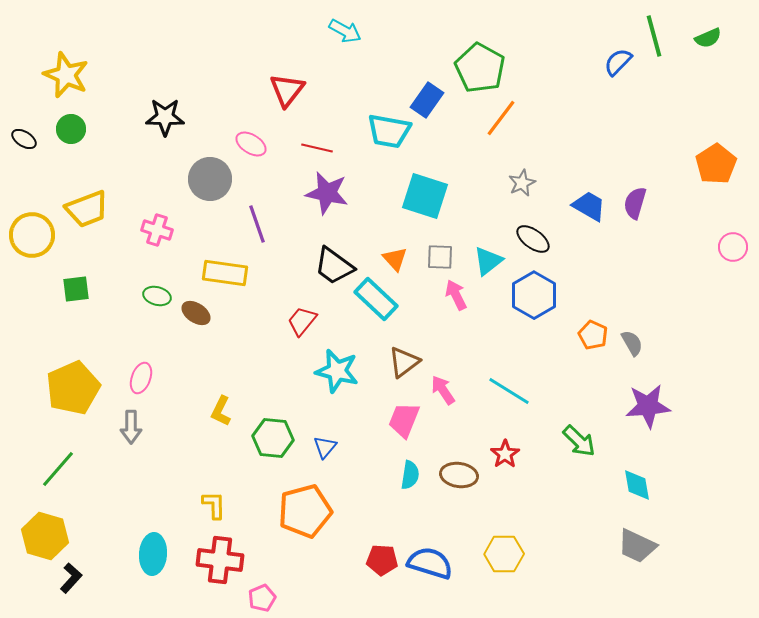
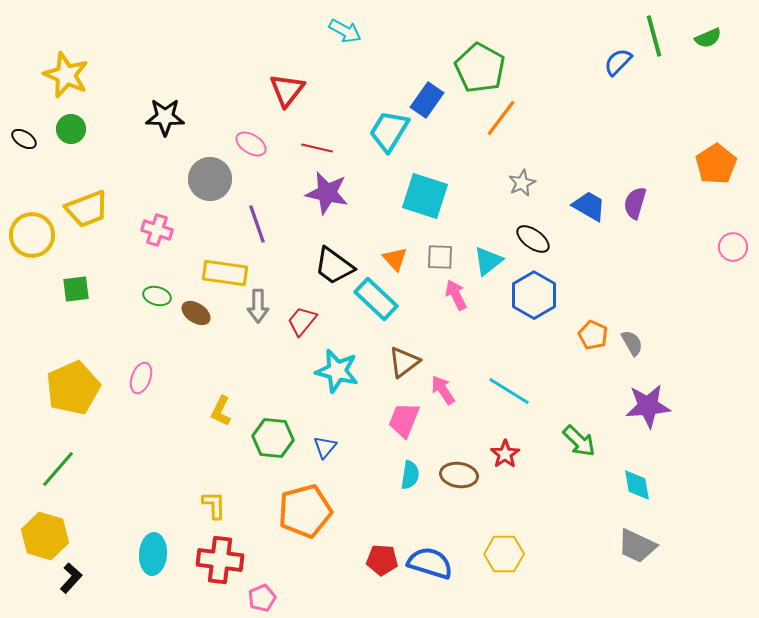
cyan trapezoid at (389, 131): rotated 111 degrees clockwise
gray arrow at (131, 427): moved 127 px right, 121 px up
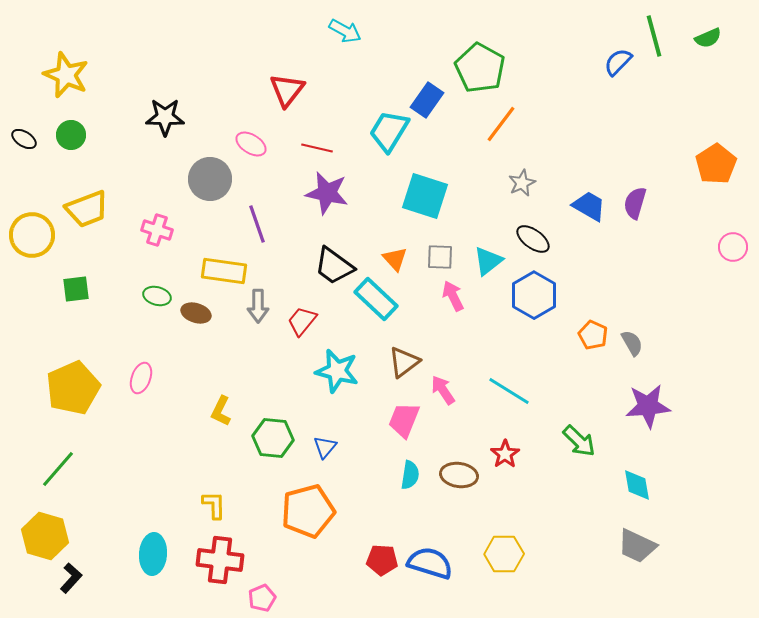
orange line at (501, 118): moved 6 px down
green circle at (71, 129): moved 6 px down
yellow rectangle at (225, 273): moved 1 px left, 2 px up
pink arrow at (456, 295): moved 3 px left, 1 px down
brown ellipse at (196, 313): rotated 16 degrees counterclockwise
orange pentagon at (305, 511): moved 3 px right
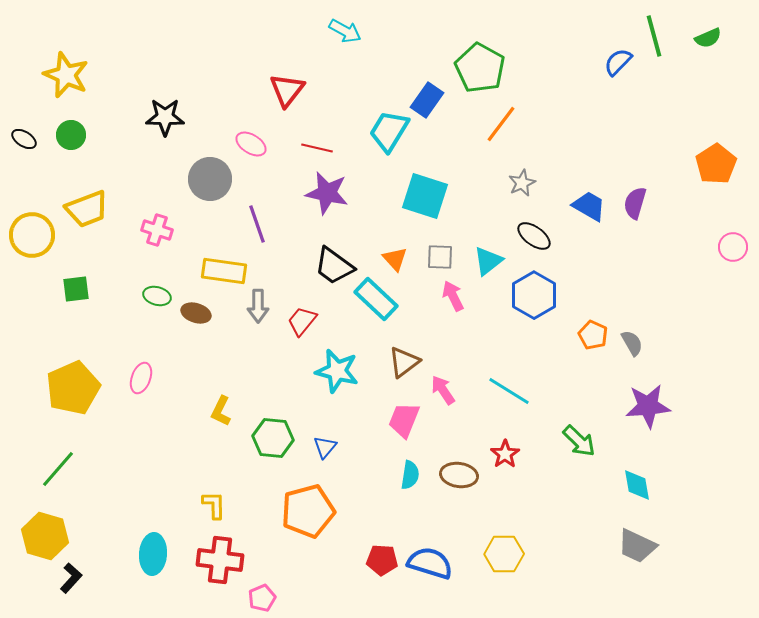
black ellipse at (533, 239): moved 1 px right, 3 px up
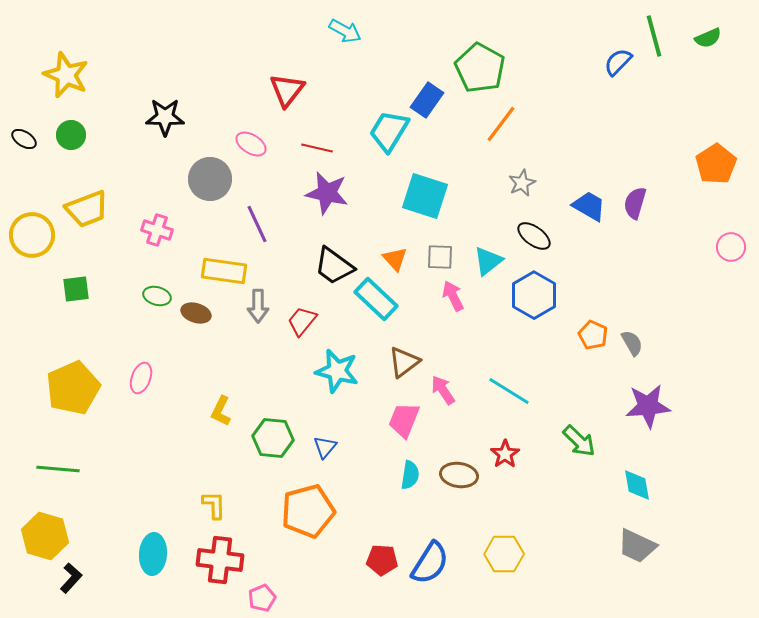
purple line at (257, 224): rotated 6 degrees counterclockwise
pink circle at (733, 247): moved 2 px left
green line at (58, 469): rotated 54 degrees clockwise
blue semicircle at (430, 563): rotated 105 degrees clockwise
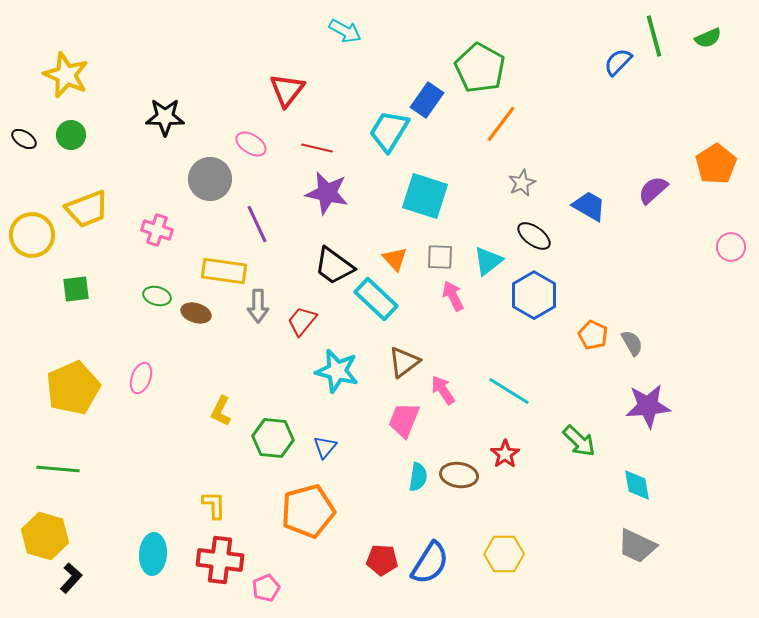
purple semicircle at (635, 203): moved 18 px right, 13 px up; rotated 32 degrees clockwise
cyan semicircle at (410, 475): moved 8 px right, 2 px down
pink pentagon at (262, 598): moved 4 px right, 10 px up
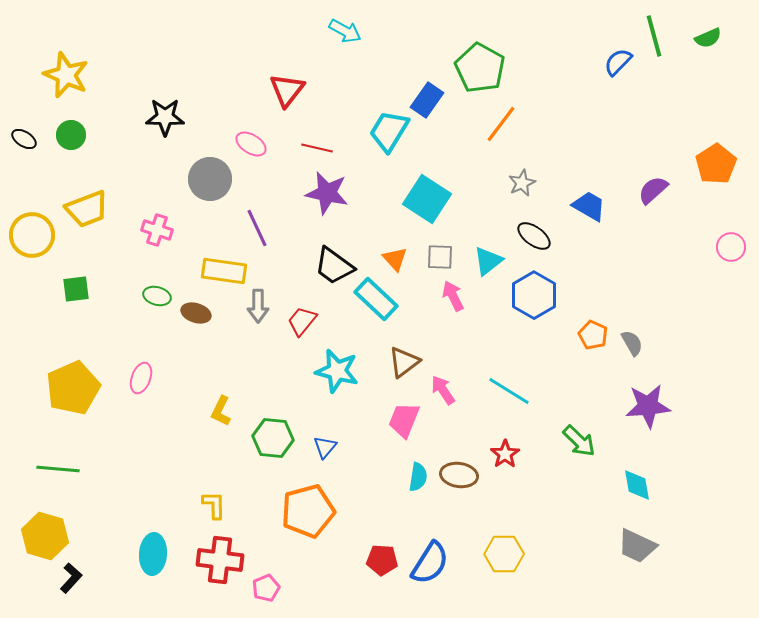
cyan square at (425, 196): moved 2 px right, 3 px down; rotated 15 degrees clockwise
purple line at (257, 224): moved 4 px down
